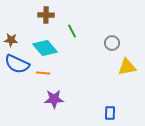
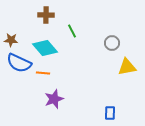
blue semicircle: moved 2 px right, 1 px up
purple star: rotated 18 degrees counterclockwise
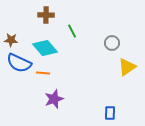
yellow triangle: rotated 24 degrees counterclockwise
